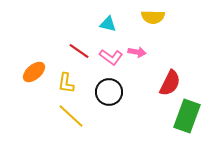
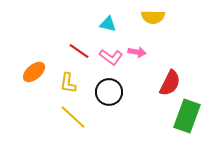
yellow L-shape: moved 2 px right
yellow line: moved 2 px right, 1 px down
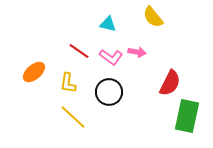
yellow semicircle: rotated 50 degrees clockwise
green rectangle: rotated 8 degrees counterclockwise
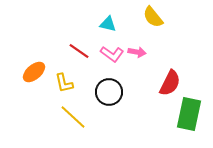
pink L-shape: moved 1 px right, 3 px up
yellow L-shape: moved 4 px left; rotated 20 degrees counterclockwise
green rectangle: moved 2 px right, 2 px up
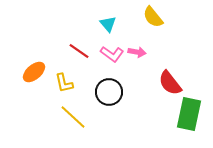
cyan triangle: rotated 36 degrees clockwise
red semicircle: rotated 116 degrees clockwise
